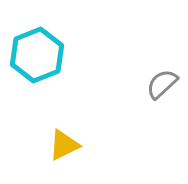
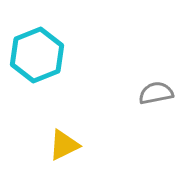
gray semicircle: moved 6 px left, 9 px down; rotated 32 degrees clockwise
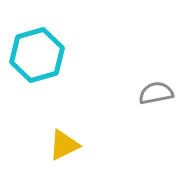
cyan hexagon: rotated 6 degrees clockwise
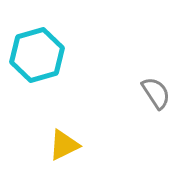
gray semicircle: rotated 68 degrees clockwise
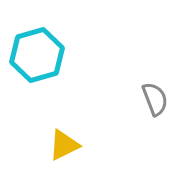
gray semicircle: moved 1 px left, 6 px down; rotated 12 degrees clockwise
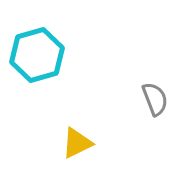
yellow triangle: moved 13 px right, 2 px up
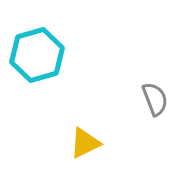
yellow triangle: moved 8 px right
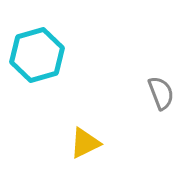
gray semicircle: moved 6 px right, 6 px up
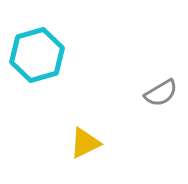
gray semicircle: rotated 80 degrees clockwise
